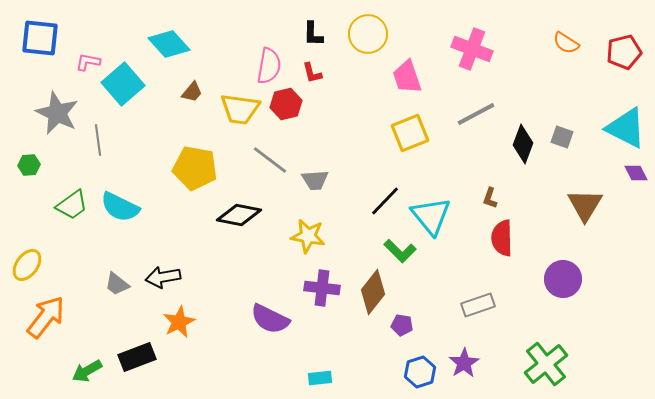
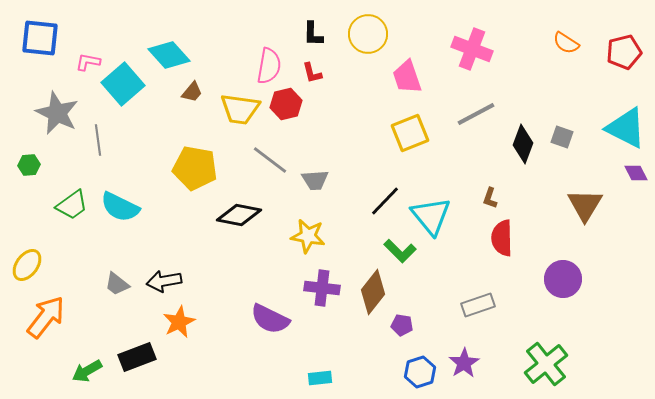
cyan diamond at (169, 44): moved 11 px down
black arrow at (163, 277): moved 1 px right, 4 px down
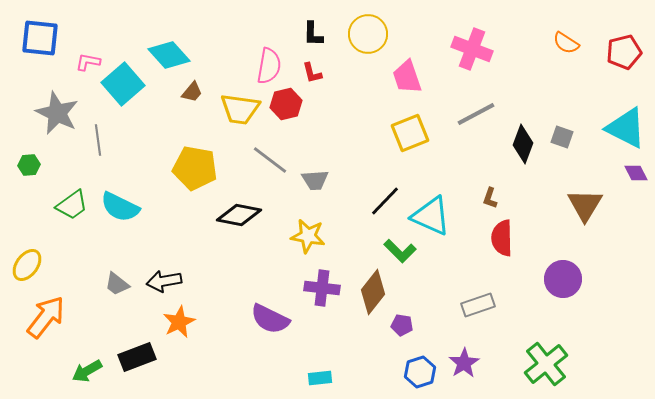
cyan triangle at (431, 216): rotated 27 degrees counterclockwise
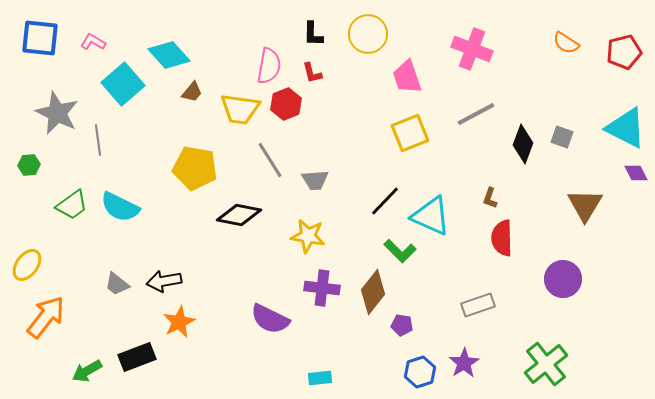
pink L-shape at (88, 62): moved 5 px right, 20 px up; rotated 20 degrees clockwise
red hexagon at (286, 104): rotated 8 degrees counterclockwise
gray line at (270, 160): rotated 21 degrees clockwise
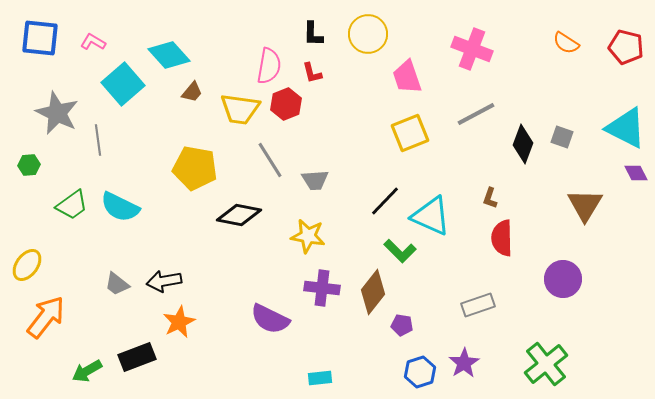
red pentagon at (624, 52): moved 2 px right, 5 px up; rotated 28 degrees clockwise
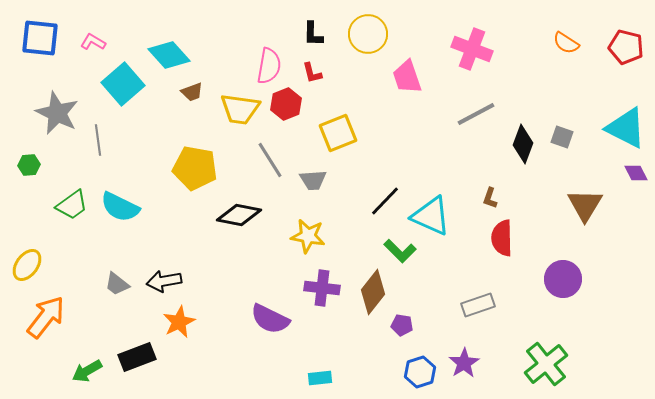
brown trapezoid at (192, 92): rotated 30 degrees clockwise
yellow square at (410, 133): moved 72 px left
gray trapezoid at (315, 180): moved 2 px left
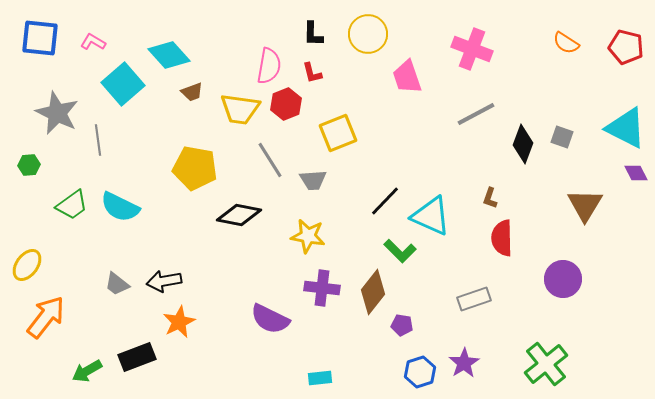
gray rectangle at (478, 305): moved 4 px left, 6 px up
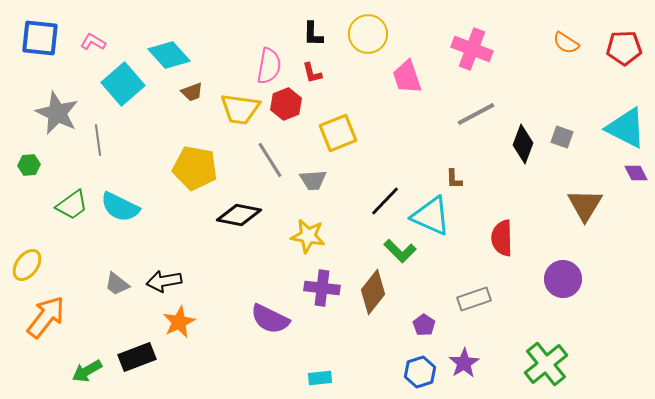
red pentagon at (626, 47): moved 2 px left, 1 px down; rotated 16 degrees counterclockwise
brown L-shape at (490, 198): moved 36 px left, 19 px up; rotated 20 degrees counterclockwise
purple pentagon at (402, 325): moved 22 px right; rotated 25 degrees clockwise
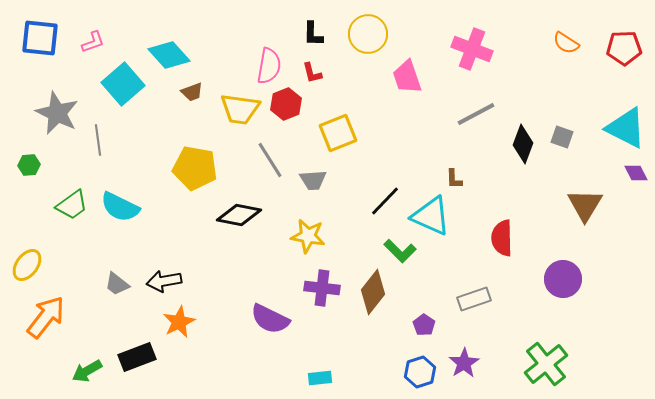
pink L-shape at (93, 42): rotated 130 degrees clockwise
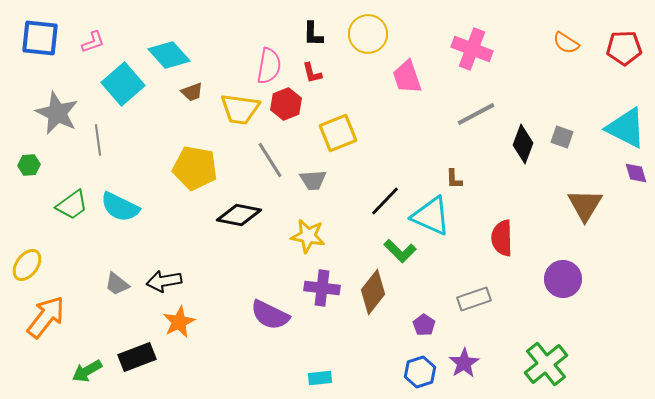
purple diamond at (636, 173): rotated 10 degrees clockwise
purple semicircle at (270, 319): moved 4 px up
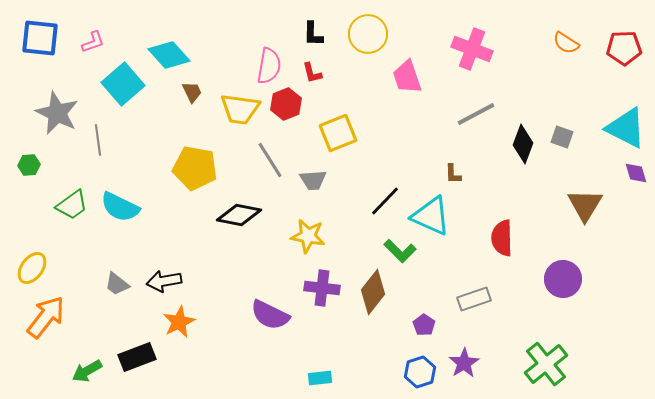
brown trapezoid at (192, 92): rotated 95 degrees counterclockwise
brown L-shape at (454, 179): moved 1 px left, 5 px up
yellow ellipse at (27, 265): moved 5 px right, 3 px down
